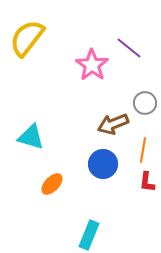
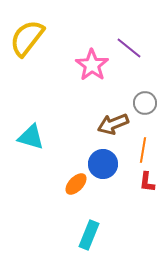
orange ellipse: moved 24 px right
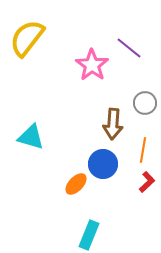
brown arrow: rotated 64 degrees counterclockwise
red L-shape: rotated 140 degrees counterclockwise
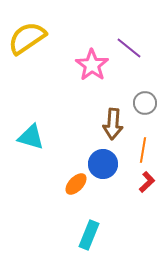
yellow semicircle: rotated 18 degrees clockwise
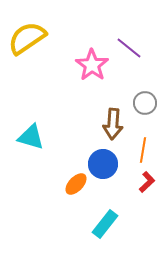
cyan rectangle: moved 16 px right, 11 px up; rotated 16 degrees clockwise
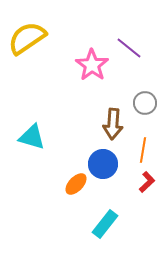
cyan triangle: moved 1 px right
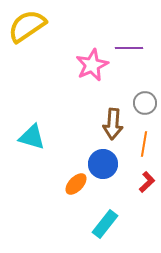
yellow semicircle: moved 12 px up
purple line: rotated 40 degrees counterclockwise
pink star: rotated 12 degrees clockwise
orange line: moved 1 px right, 6 px up
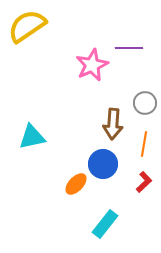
cyan triangle: rotated 28 degrees counterclockwise
red L-shape: moved 3 px left
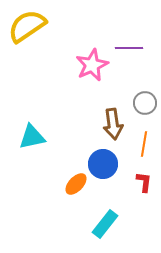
brown arrow: rotated 12 degrees counterclockwise
red L-shape: rotated 40 degrees counterclockwise
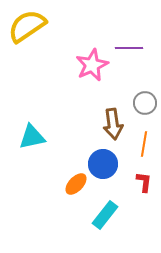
cyan rectangle: moved 9 px up
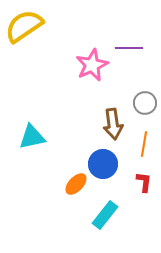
yellow semicircle: moved 3 px left
